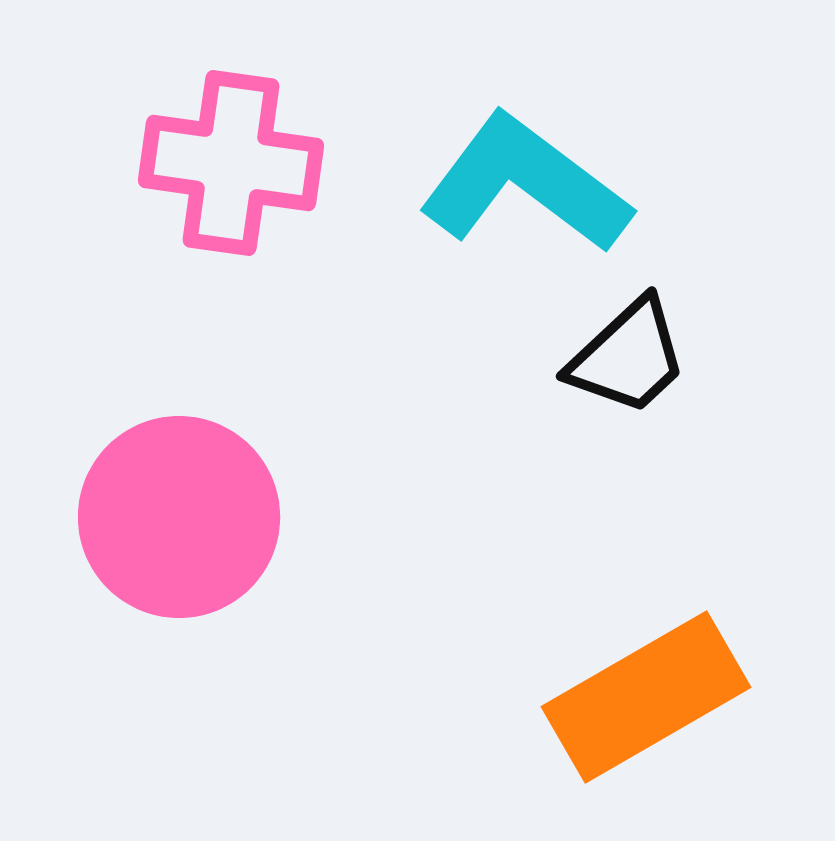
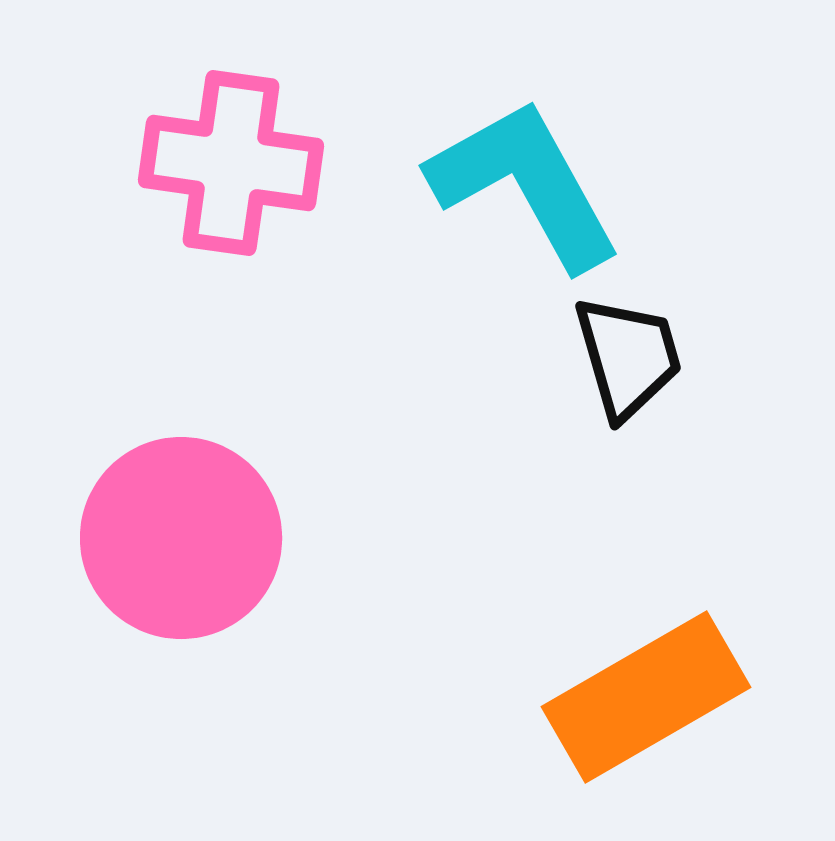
cyan L-shape: rotated 24 degrees clockwise
black trapezoid: rotated 63 degrees counterclockwise
pink circle: moved 2 px right, 21 px down
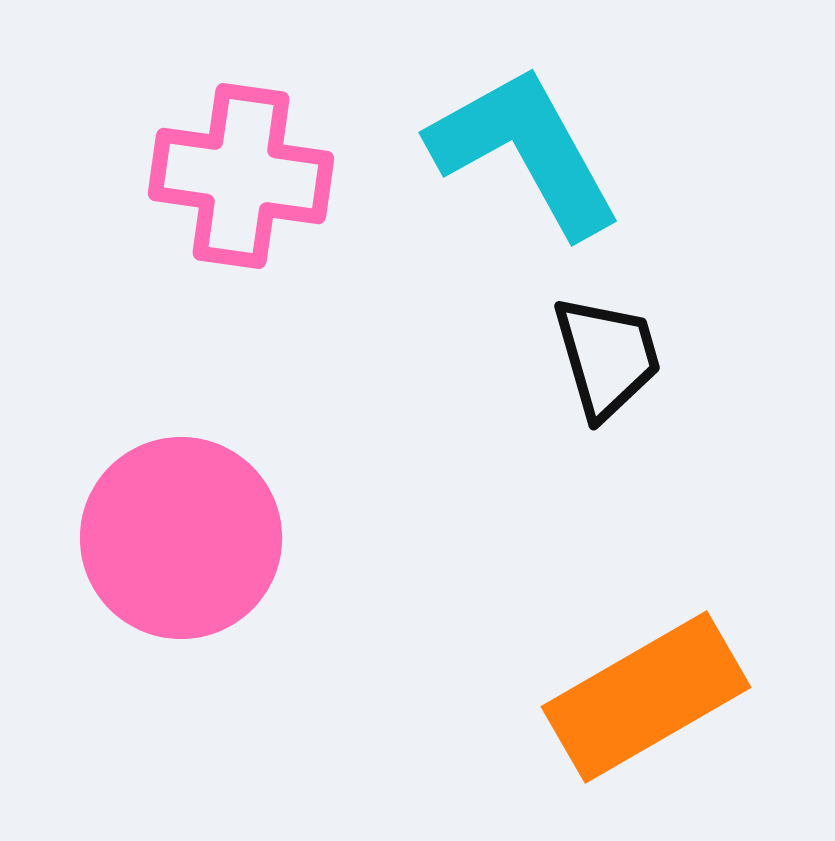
pink cross: moved 10 px right, 13 px down
cyan L-shape: moved 33 px up
black trapezoid: moved 21 px left
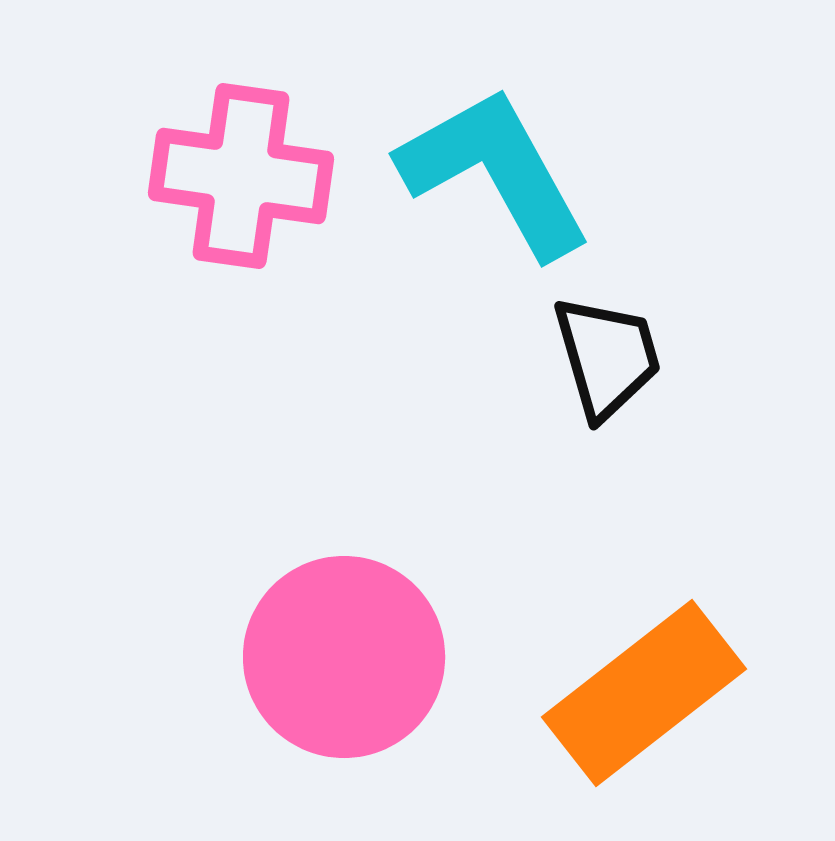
cyan L-shape: moved 30 px left, 21 px down
pink circle: moved 163 px right, 119 px down
orange rectangle: moved 2 px left, 4 px up; rotated 8 degrees counterclockwise
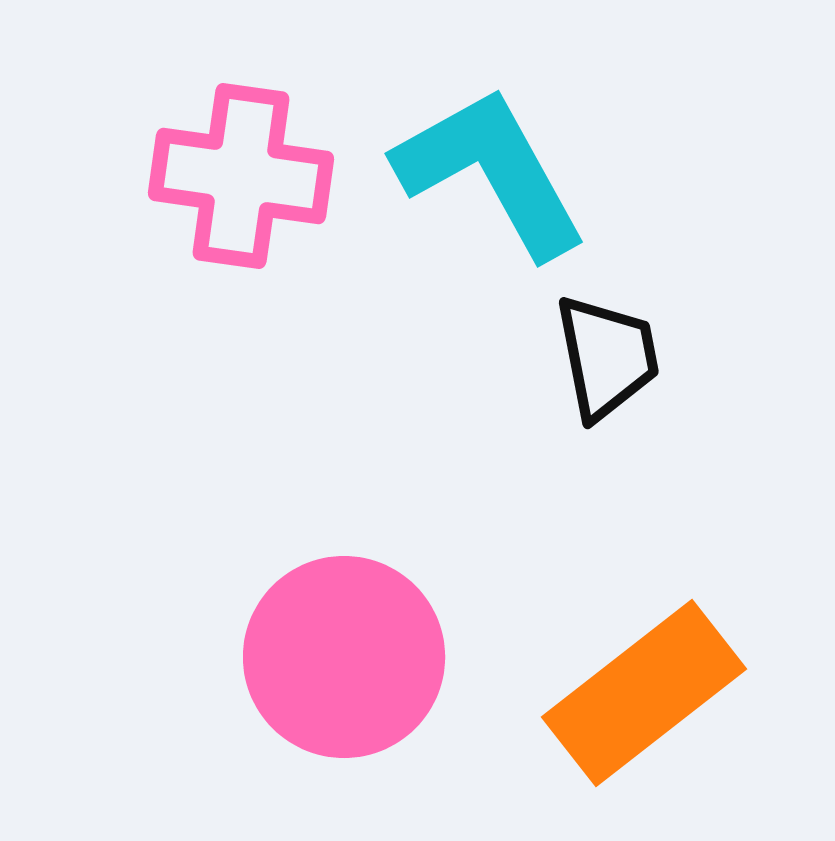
cyan L-shape: moved 4 px left
black trapezoid: rotated 5 degrees clockwise
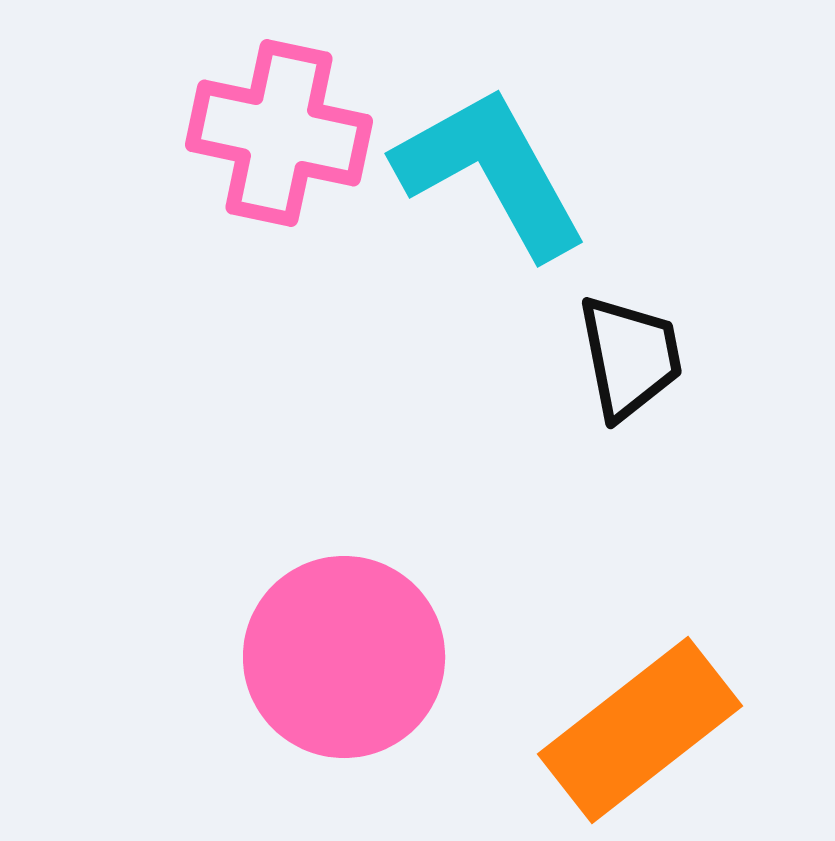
pink cross: moved 38 px right, 43 px up; rotated 4 degrees clockwise
black trapezoid: moved 23 px right
orange rectangle: moved 4 px left, 37 px down
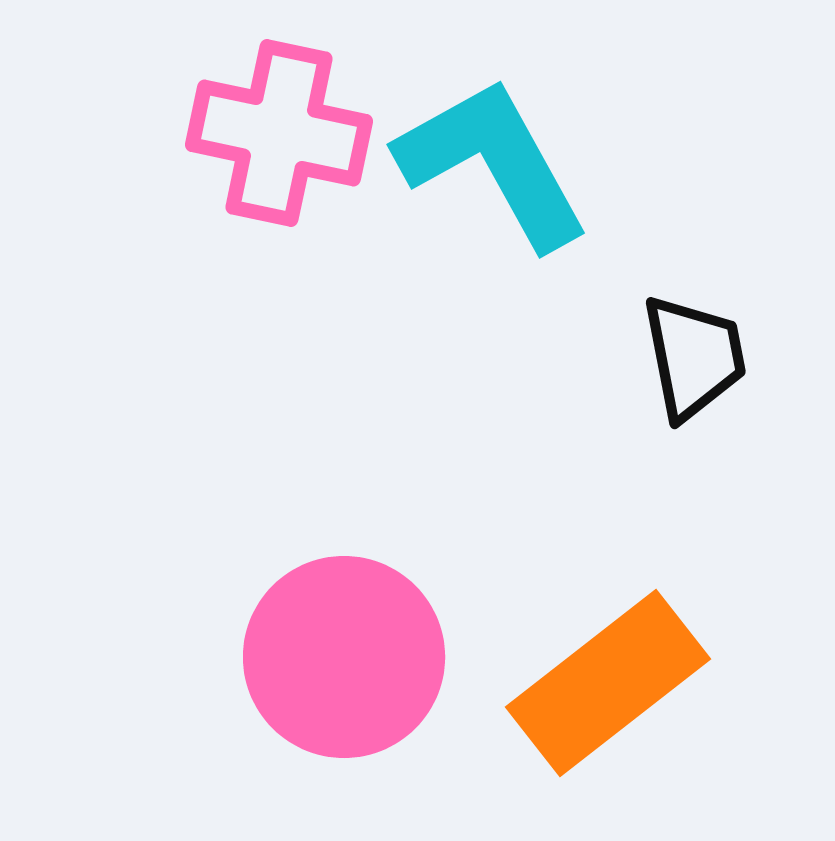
cyan L-shape: moved 2 px right, 9 px up
black trapezoid: moved 64 px right
orange rectangle: moved 32 px left, 47 px up
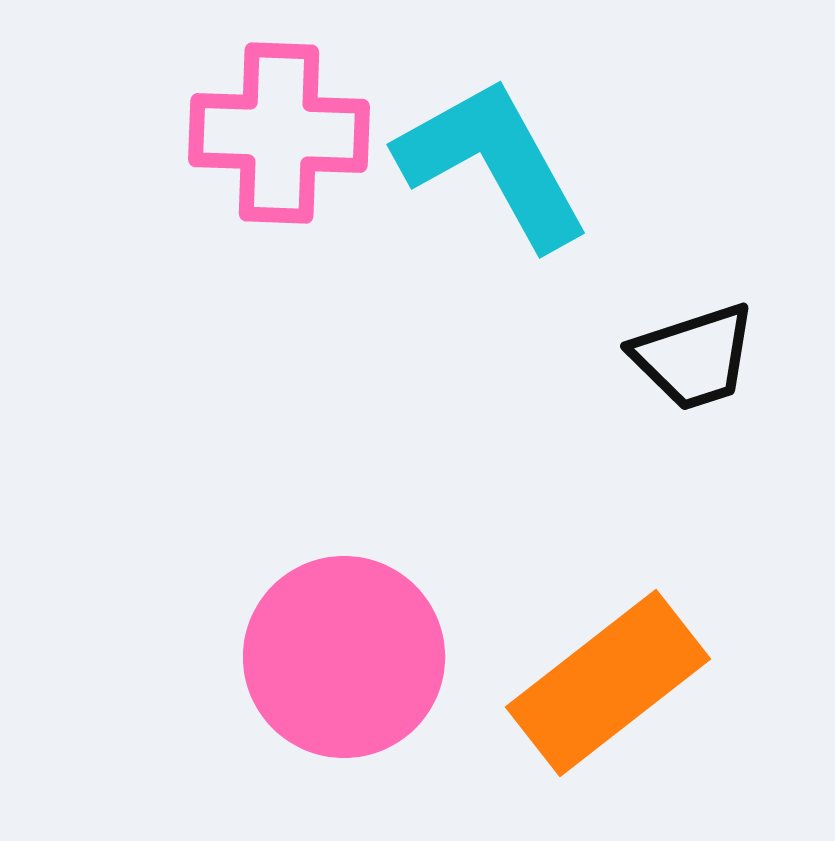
pink cross: rotated 10 degrees counterclockwise
black trapezoid: rotated 83 degrees clockwise
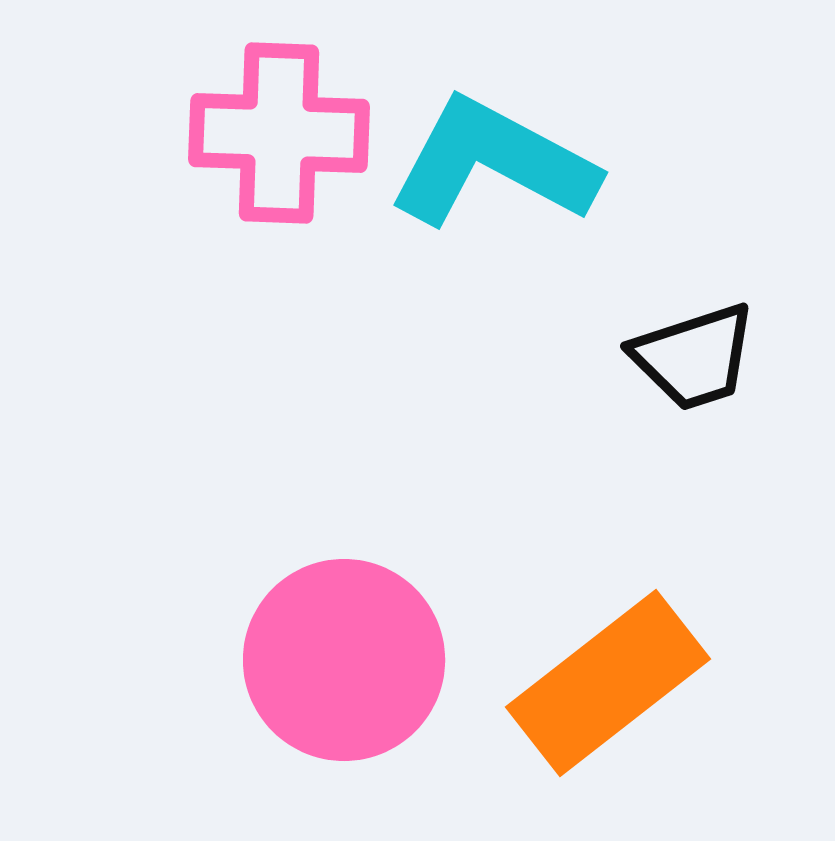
cyan L-shape: rotated 33 degrees counterclockwise
pink circle: moved 3 px down
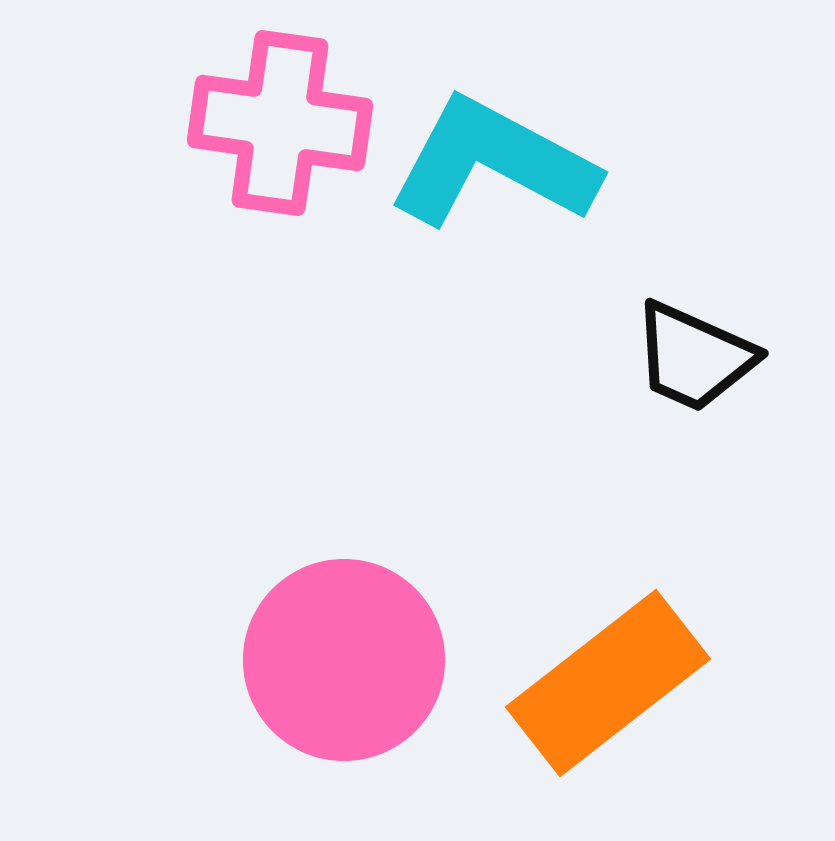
pink cross: moved 1 px right, 10 px up; rotated 6 degrees clockwise
black trapezoid: rotated 42 degrees clockwise
